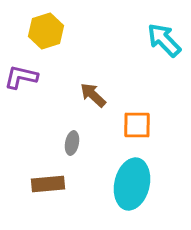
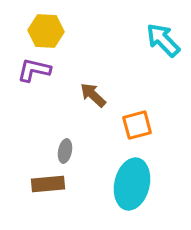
yellow hexagon: rotated 20 degrees clockwise
cyan arrow: moved 1 px left
purple L-shape: moved 13 px right, 7 px up
orange square: rotated 16 degrees counterclockwise
gray ellipse: moved 7 px left, 8 px down
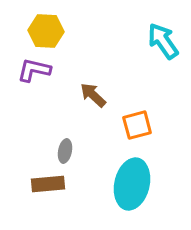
cyan arrow: moved 1 px down; rotated 9 degrees clockwise
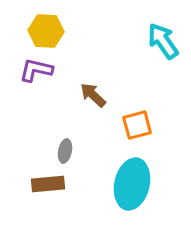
purple L-shape: moved 2 px right
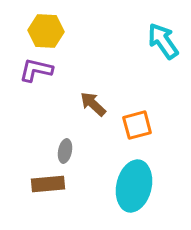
brown arrow: moved 9 px down
cyan ellipse: moved 2 px right, 2 px down
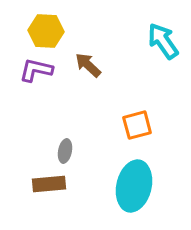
brown arrow: moved 5 px left, 39 px up
brown rectangle: moved 1 px right
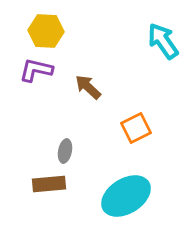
brown arrow: moved 22 px down
orange square: moved 1 px left, 3 px down; rotated 12 degrees counterclockwise
cyan ellipse: moved 8 px left, 10 px down; rotated 45 degrees clockwise
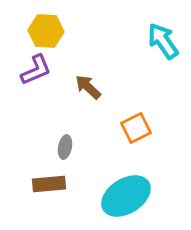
purple L-shape: rotated 144 degrees clockwise
gray ellipse: moved 4 px up
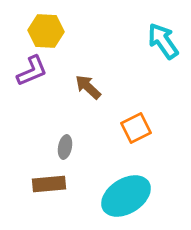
purple L-shape: moved 4 px left, 1 px down
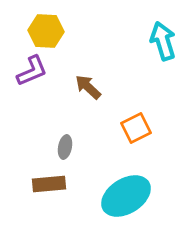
cyan arrow: rotated 18 degrees clockwise
